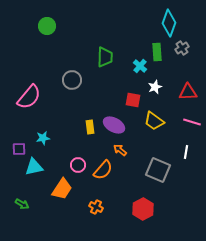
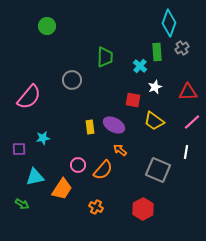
pink line: rotated 60 degrees counterclockwise
cyan triangle: moved 1 px right, 10 px down
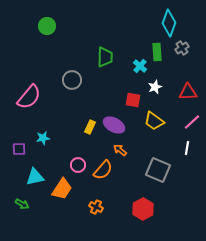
yellow rectangle: rotated 32 degrees clockwise
white line: moved 1 px right, 4 px up
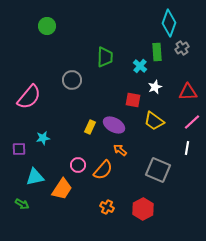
orange cross: moved 11 px right
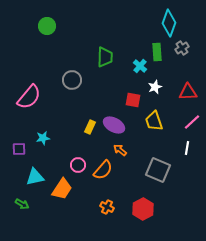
yellow trapezoid: rotated 35 degrees clockwise
